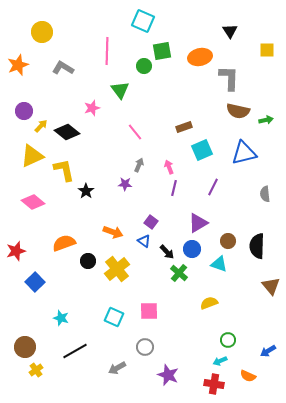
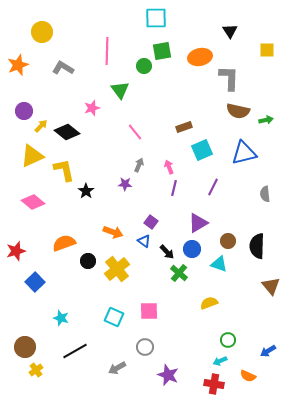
cyan square at (143, 21): moved 13 px right, 3 px up; rotated 25 degrees counterclockwise
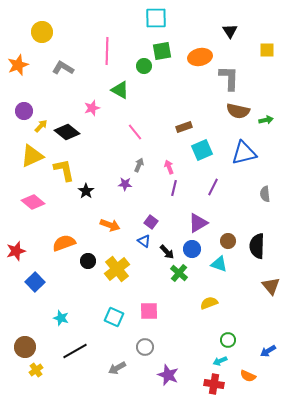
green triangle at (120, 90): rotated 24 degrees counterclockwise
orange arrow at (113, 232): moved 3 px left, 7 px up
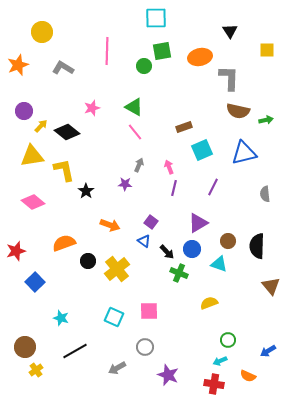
green triangle at (120, 90): moved 14 px right, 17 px down
yellow triangle at (32, 156): rotated 15 degrees clockwise
green cross at (179, 273): rotated 18 degrees counterclockwise
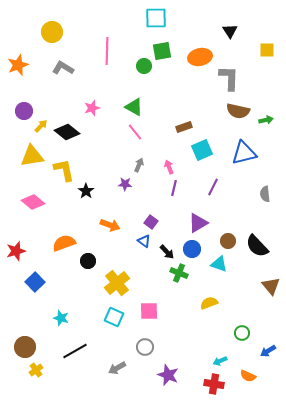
yellow circle at (42, 32): moved 10 px right
black semicircle at (257, 246): rotated 45 degrees counterclockwise
yellow cross at (117, 269): moved 14 px down
green circle at (228, 340): moved 14 px right, 7 px up
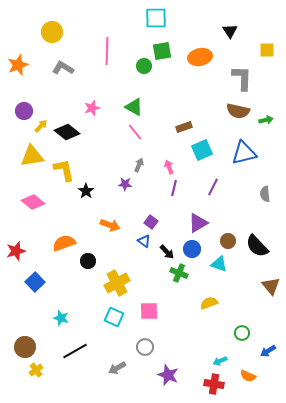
gray L-shape at (229, 78): moved 13 px right
yellow cross at (117, 283): rotated 10 degrees clockwise
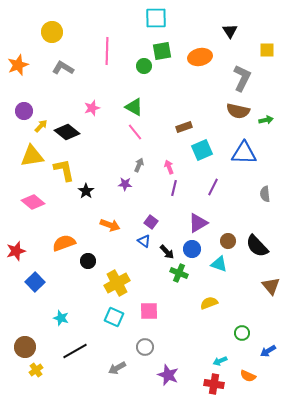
gray L-shape at (242, 78): rotated 24 degrees clockwise
blue triangle at (244, 153): rotated 16 degrees clockwise
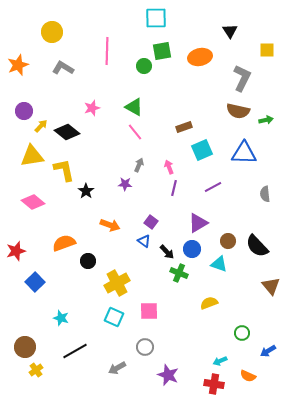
purple line at (213, 187): rotated 36 degrees clockwise
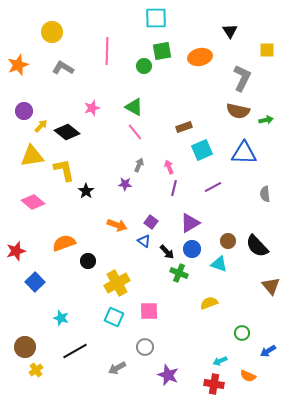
purple triangle at (198, 223): moved 8 px left
orange arrow at (110, 225): moved 7 px right
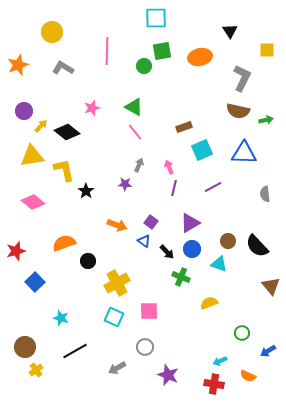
green cross at (179, 273): moved 2 px right, 4 px down
